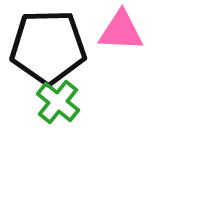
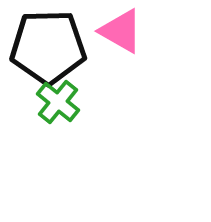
pink triangle: rotated 27 degrees clockwise
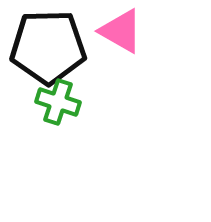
green cross: rotated 21 degrees counterclockwise
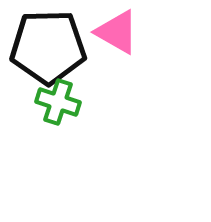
pink triangle: moved 4 px left, 1 px down
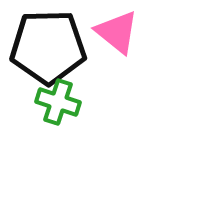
pink triangle: rotated 9 degrees clockwise
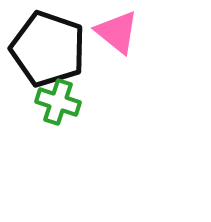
black pentagon: moved 2 px down; rotated 20 degrees clockwise
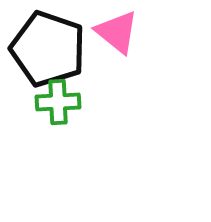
green cross: rotated 21 degrees counterclockwise
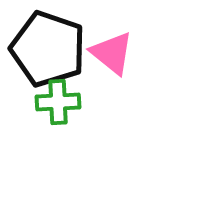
pink triangle: moved 5 px left, 21 px down
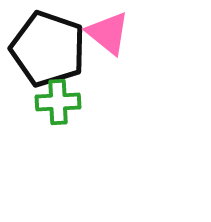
pink triangle: moved 4 px left, 20 px up
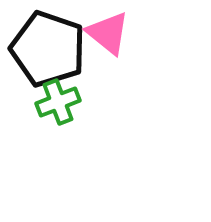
green cross: rotated 18 degrees counterclockwise
